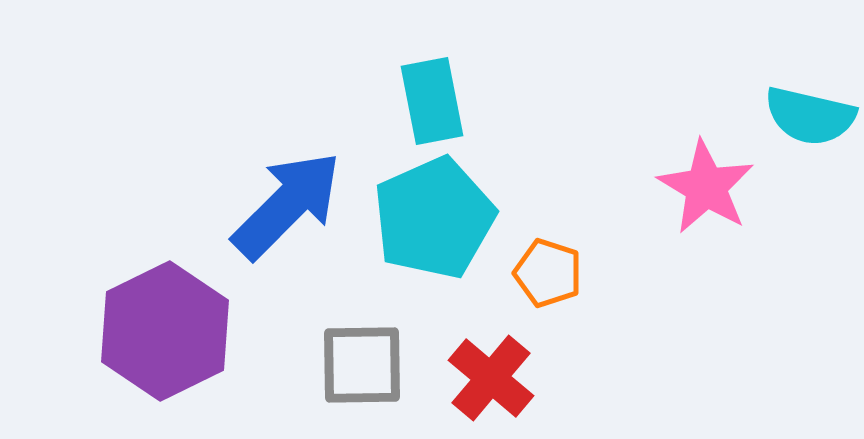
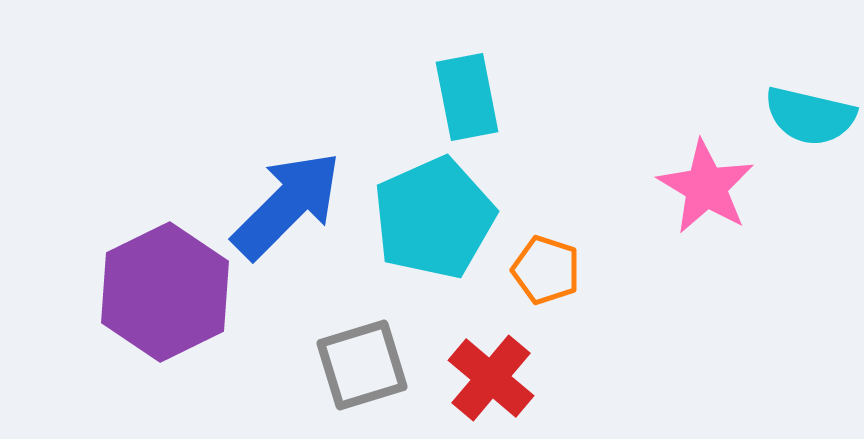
cyan rectangle: moved 35 px right, 4 px up
orange pentagon: moved 2 px left, 3 px up
purple hexagon: moved 39 px up
gray square: rotated 16 degrees counterclockwise
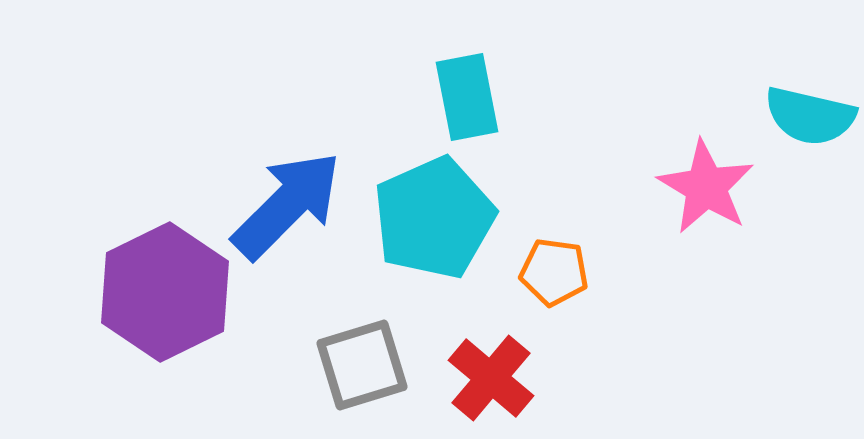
orange pentagon: moved 8 px right, 2 px down; rotated 10 degrees counterclockwise
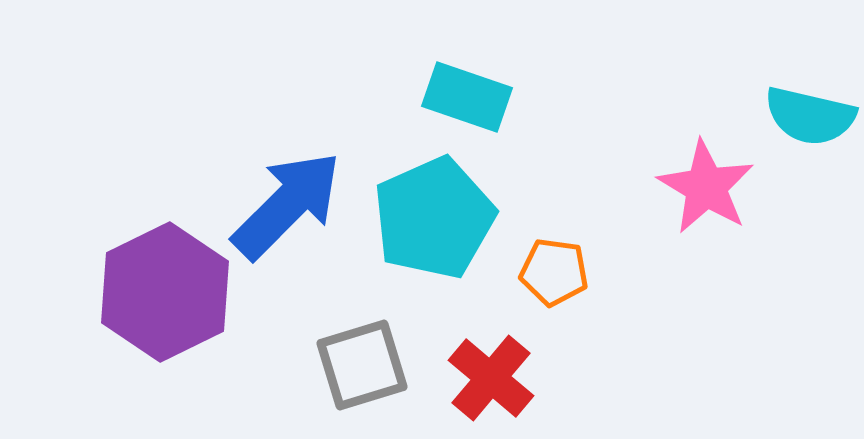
cyan rectangle: rotated 60 degrees counterclockwise
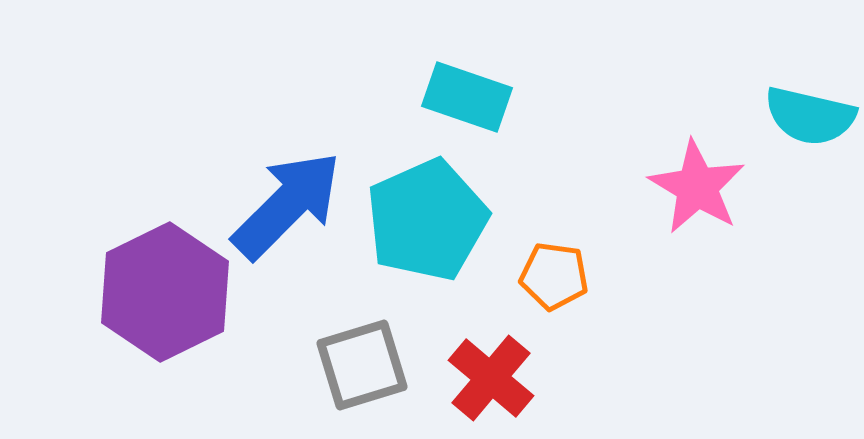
pink star: moved 9 px left
cyan pentagon: moved 7 px left, 2 px down
orange pentagon: moved 4 px down
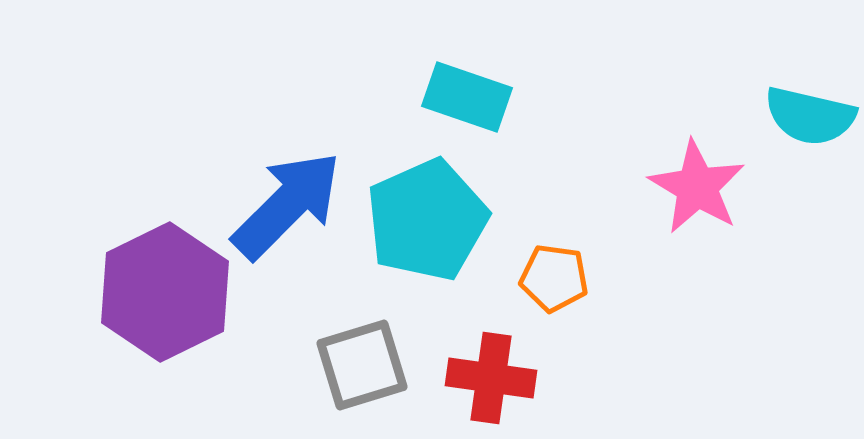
orange pentagon: moved 2 px down
red cross: rotated 32 degrees counterclockwise
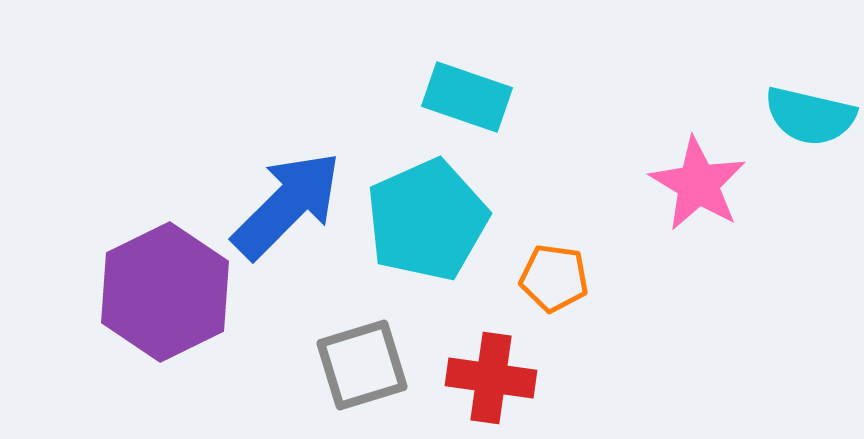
pink star: moved 1 px right, 3 px up
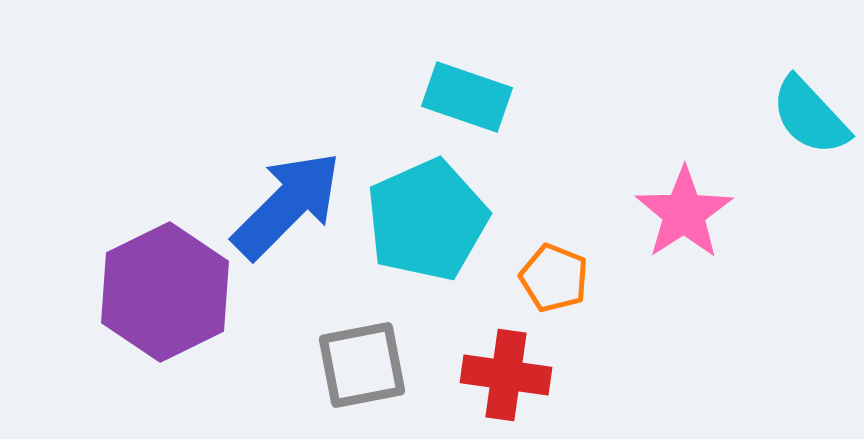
cyan semicircle: rotated 34 degrees clockwise
pink star: moved 14 px left, 29 px down; rotated 8 degrees clockwise
orange pentagon: rotated 14 degrees clockwise
gray square: rotated 6 degrees clockwise
red cross: moved 15 px right, 3 px up
